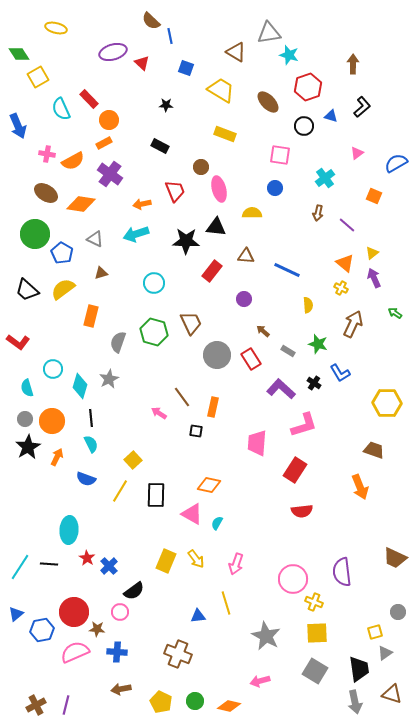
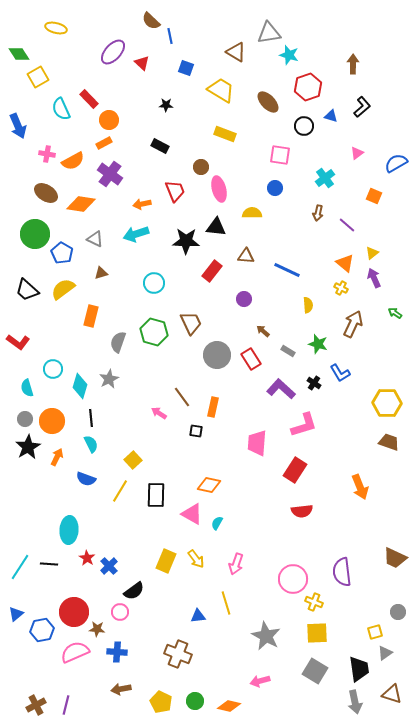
purple ellipse at (113, 52): rotated 32 degrees counterclockwise
brown trapezoid at (374, 450): moved 15 px right, 8 px up
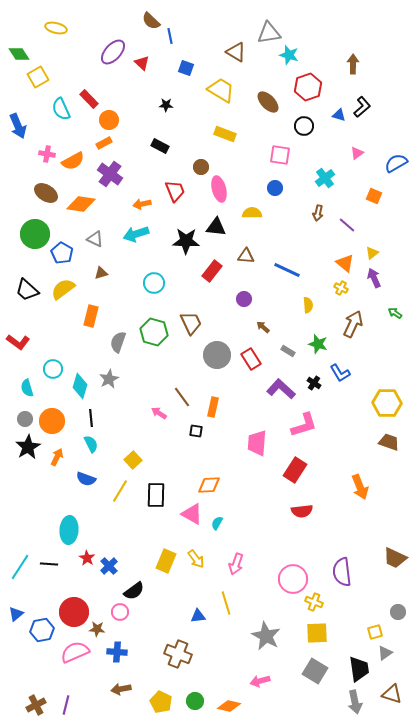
blue triangle at (331, 116): moved 8 px right, 1 px up
brown arrow at (263, 331): moved 4 px up
orange diamond at (209, 485): rotated 15 degrees counterclockwise
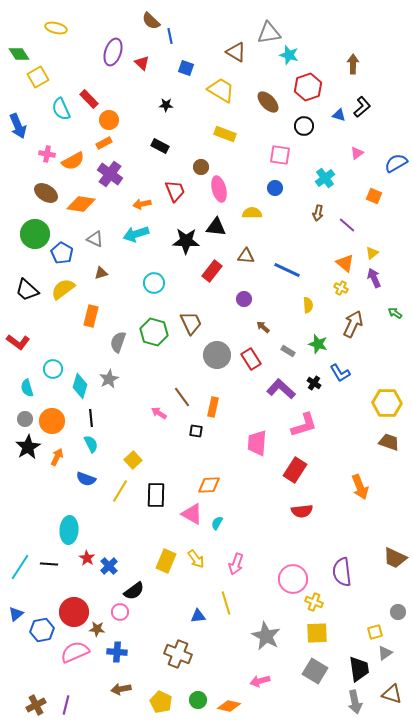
purple ellipse at (113, 52): rotated 24 degrees counterclockwise
green circle at (195, 701): moved 3 px right, 1 px up
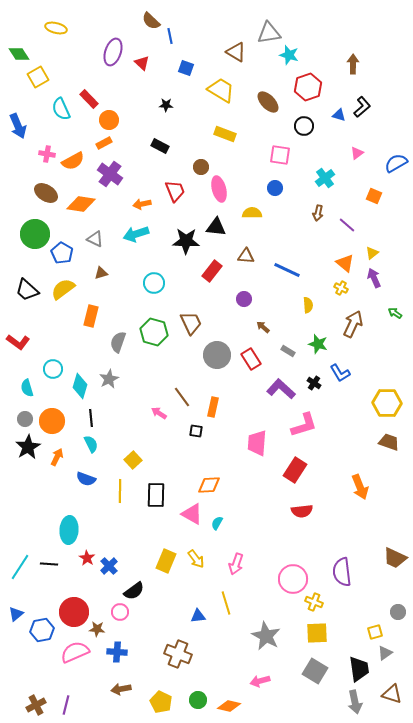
yellow line at (120, 491): rotated 30 degrees counterclockwise
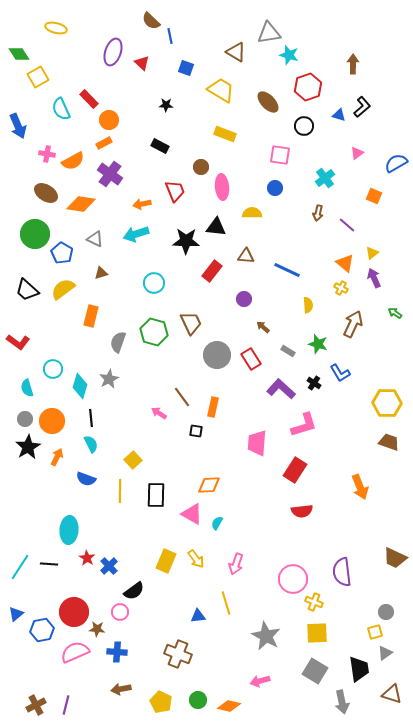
pink ellipse at (219, 189): moved 3 px right, 2 px up; rotated 10 degrees clockwise
gray circle at (398, 612): moved 12 px left
gray arrow at (355, 702): moved 13 px left
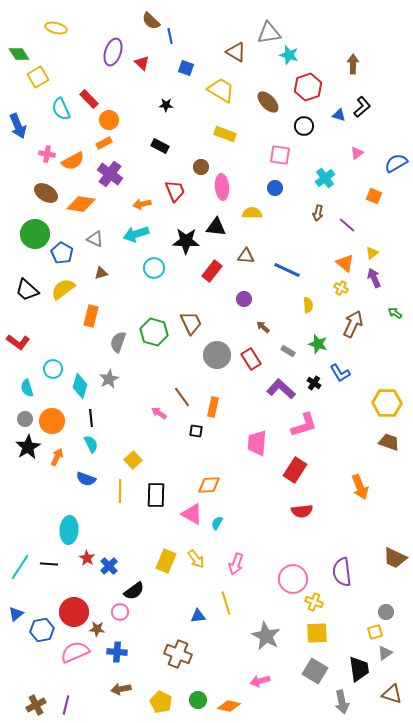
cyan circle at (154, 283): moved 15 px up
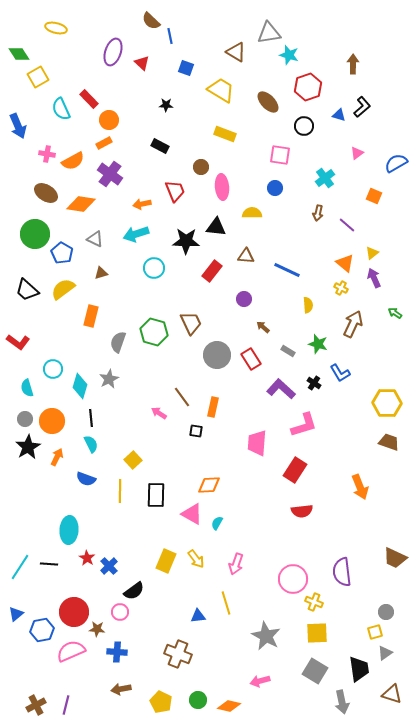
pink semicircle at (75, 652): moved 4 px left, 1 px up
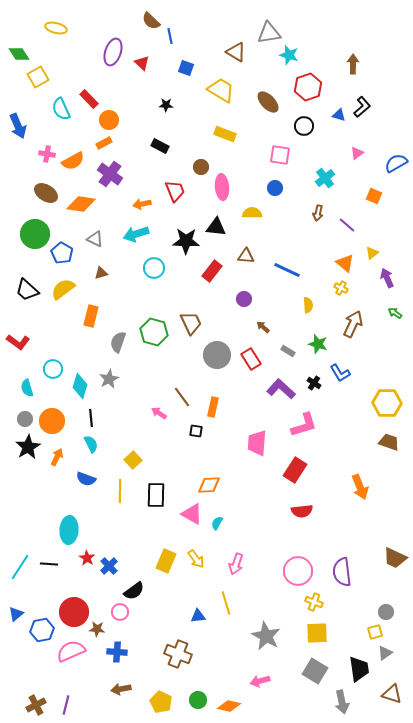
purple arrow at (374, 278): moved 13 px right
pink circle at (293, 579): moved 5 px right, 8 px up
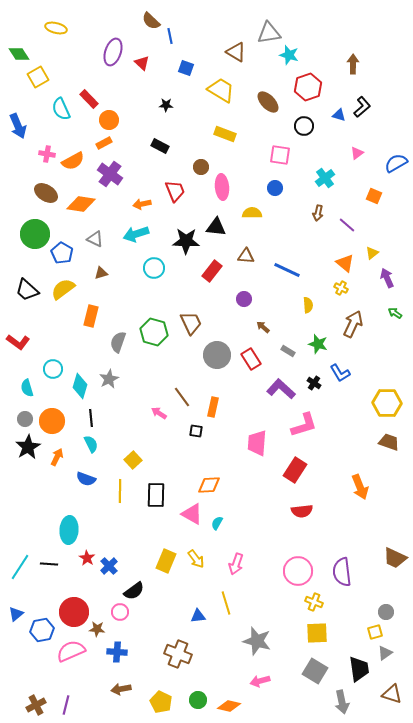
gray star at (266, 636): moved 9 px left, 5 px down; rotated 12 degrees counterclockwise
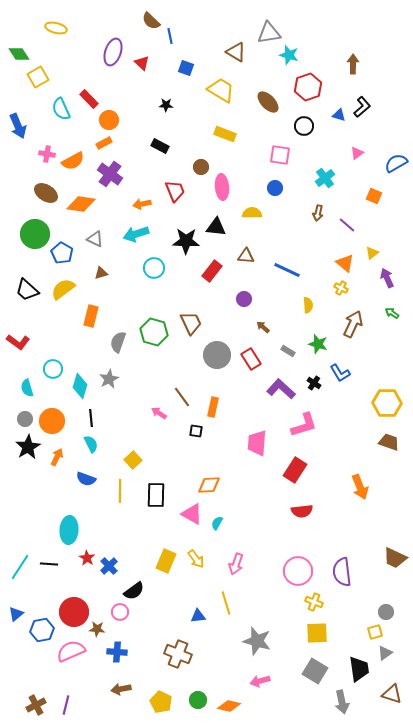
green arrow at (395, 313): moved 3 px left
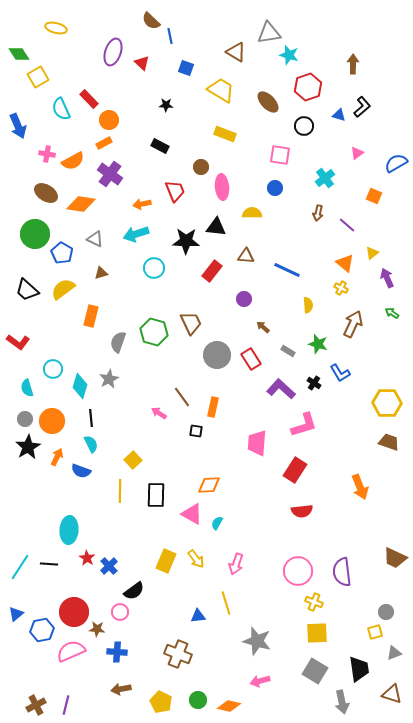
blue semicircle at (86, 479): moved 5 px left, 8 px up
gray triangle at (385, 653): moved 9 px right; rotated 14 degrees clockwise
